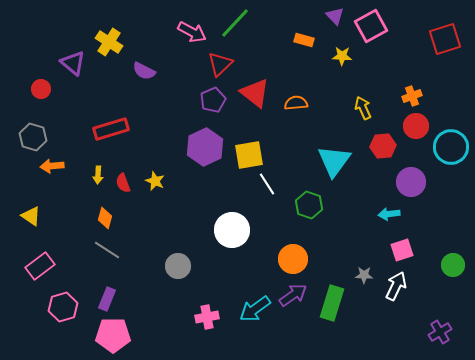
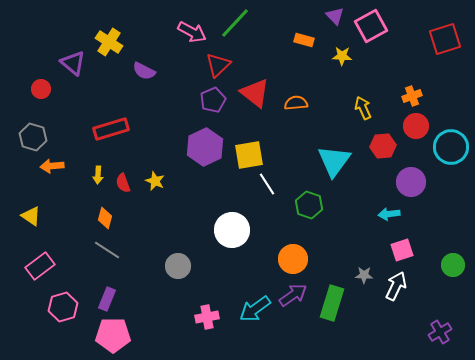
red triangle at (220, 64): moved 2 px left, 1 px down
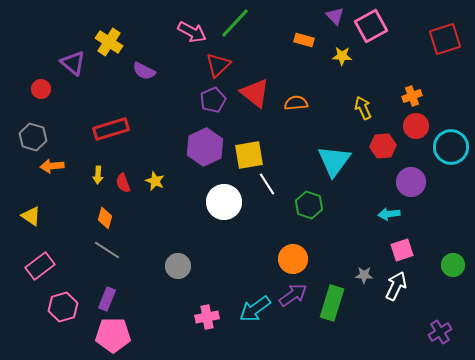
white circle at (232, 230): moved 8 px left, 28 px up
